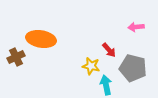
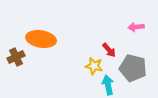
yellow star: moved 3 px right
cyan arrow: moved 2 px right
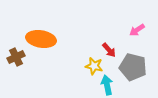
pink arrow: moved 1 px right, 3 px down; rotated 28 degrees counterclockwise
gray pentagon: moved 1 px up
cyan arrow: moved 1 px left
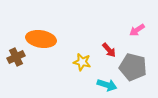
yellow star: moved 12 px left, 4 px up
cyan arrow: rotated 120 degrees clockwise
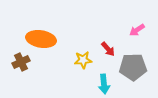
red arrow: moved 1 px left, 1 px up
brown cross: moved 5 px right, 5 px down
yellow star: moved 1 px right, 2 px up; rotated 18 degrees counterclockwise
gray pentagon: rotated 16 degrees counterclockwise
cyan arrow: moved 3 px left, 1 px up; rotated 66 degrees clockwise
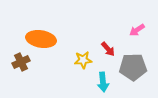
cyan arrow: moved 1 px left, 2 px up
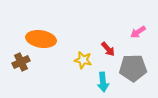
pink arrow: moved 1 px right, 2 px down
yellow star: rotated 18 degrees clockwise
gray pentagon: moved 1 px down
